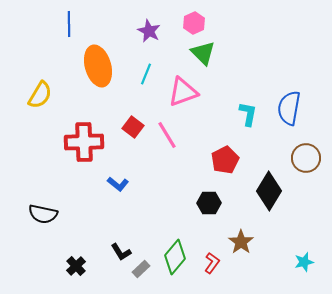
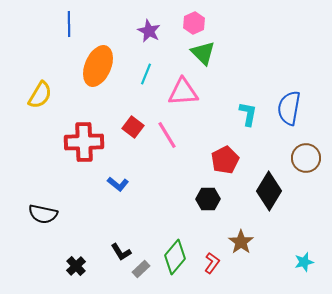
orange ellipse: rotated 39 degrees clockwise
pink triangle: rotated 16 degrees clockwise
black hexagon: moved 1 px left, 4 px up
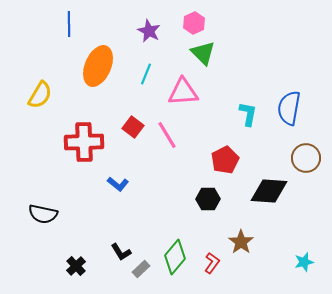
black diamond: rotated 63 degrees clockwise
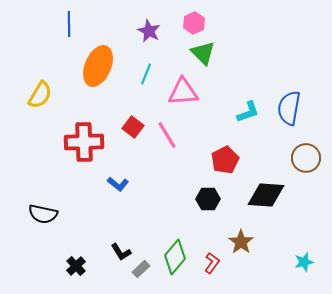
cyan L-shape: moved 2 px up; rotated 60 degrees clockwise
black diamond: moved 3 px left, 4 px down
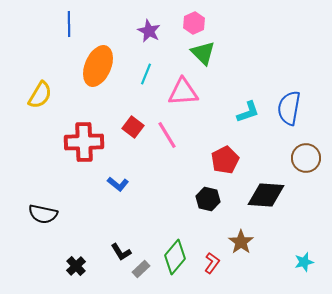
black hexagon: rotated 15 degrees clockwise
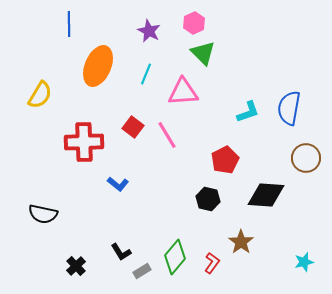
gray rectangle: moved 1 px right, 2 px down; rotated 12 degrees clockwise
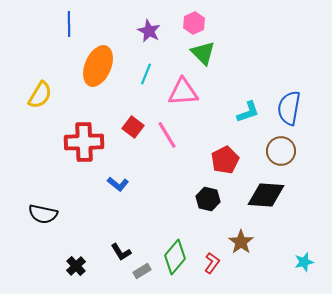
brown circle: moved 25 px left, 7 px up
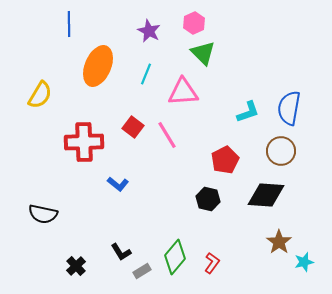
brown star: moved 38 px right
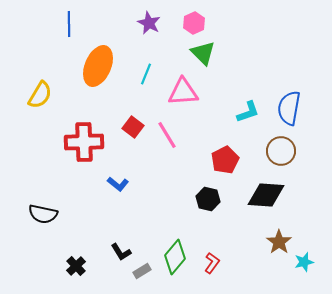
purple star: moved 8 px up
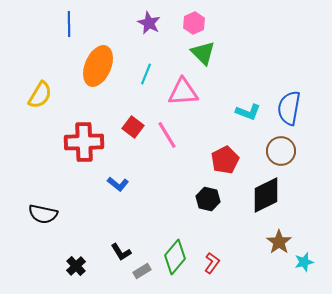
cyan L-shape: rotated 40 degrees clockwise
black diamond: rotated 30 degrees counterclockwise
